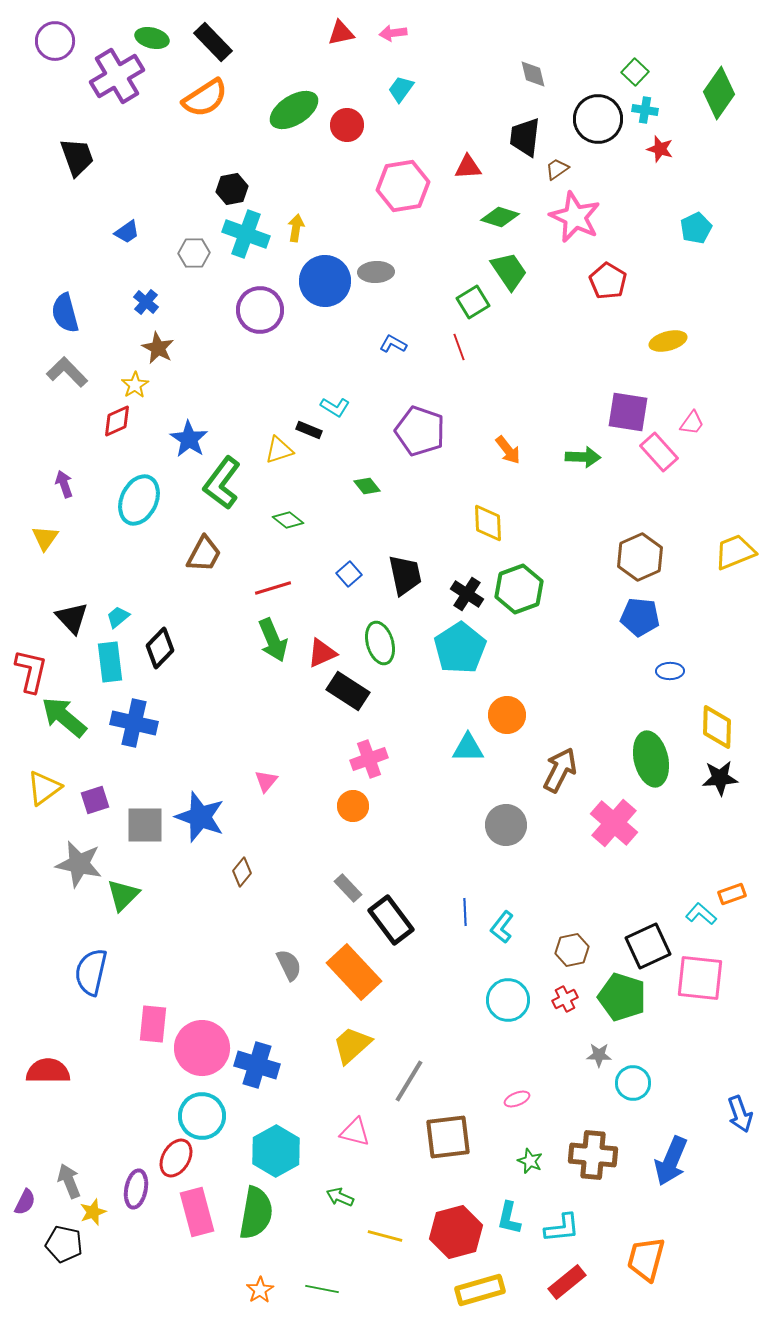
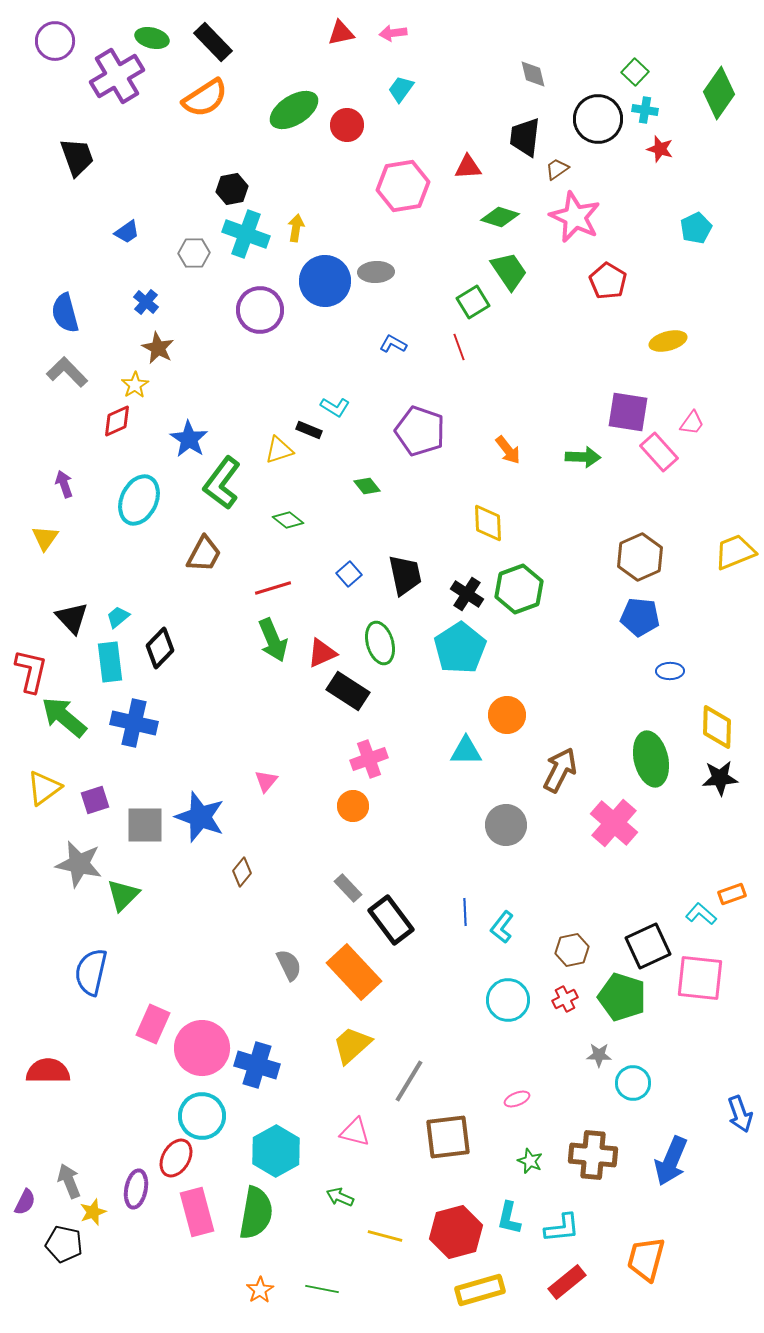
cyan triangle at (468, 748): moved 2 px left, 3 px down
pink rectangle at (153, 1024): rotated 18 degrees clockwise
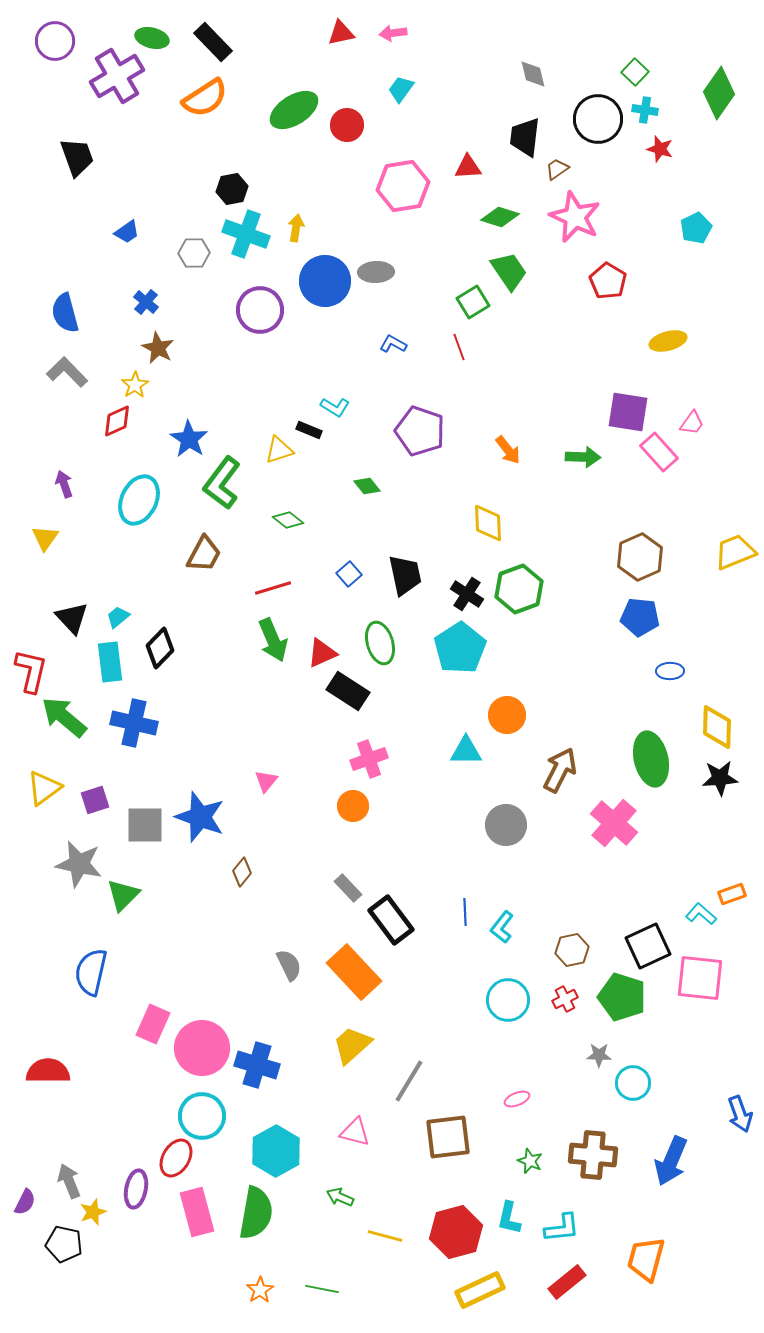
yellow rectangle at (480, 1290): rotated 9 degrees counterclockwise
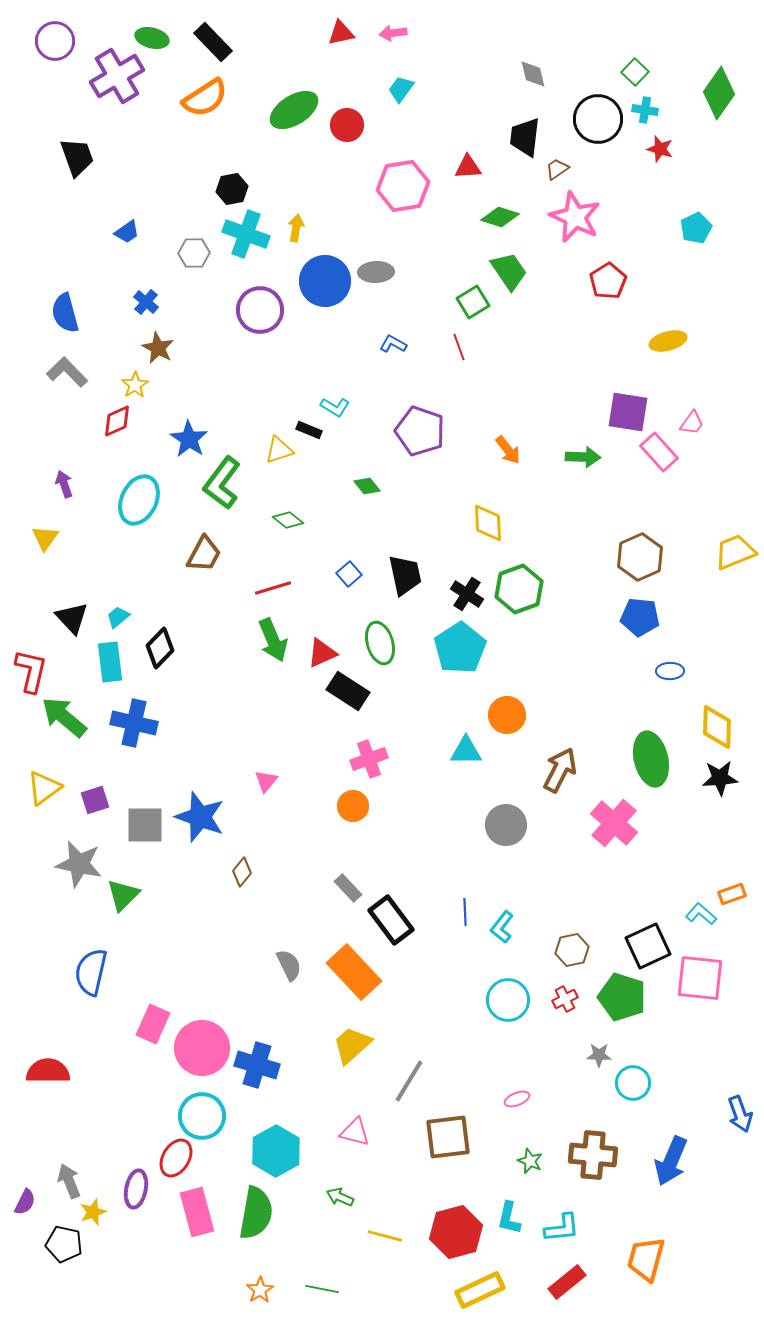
red pentagon at (608, 281): rotated 9 degrees clockwise
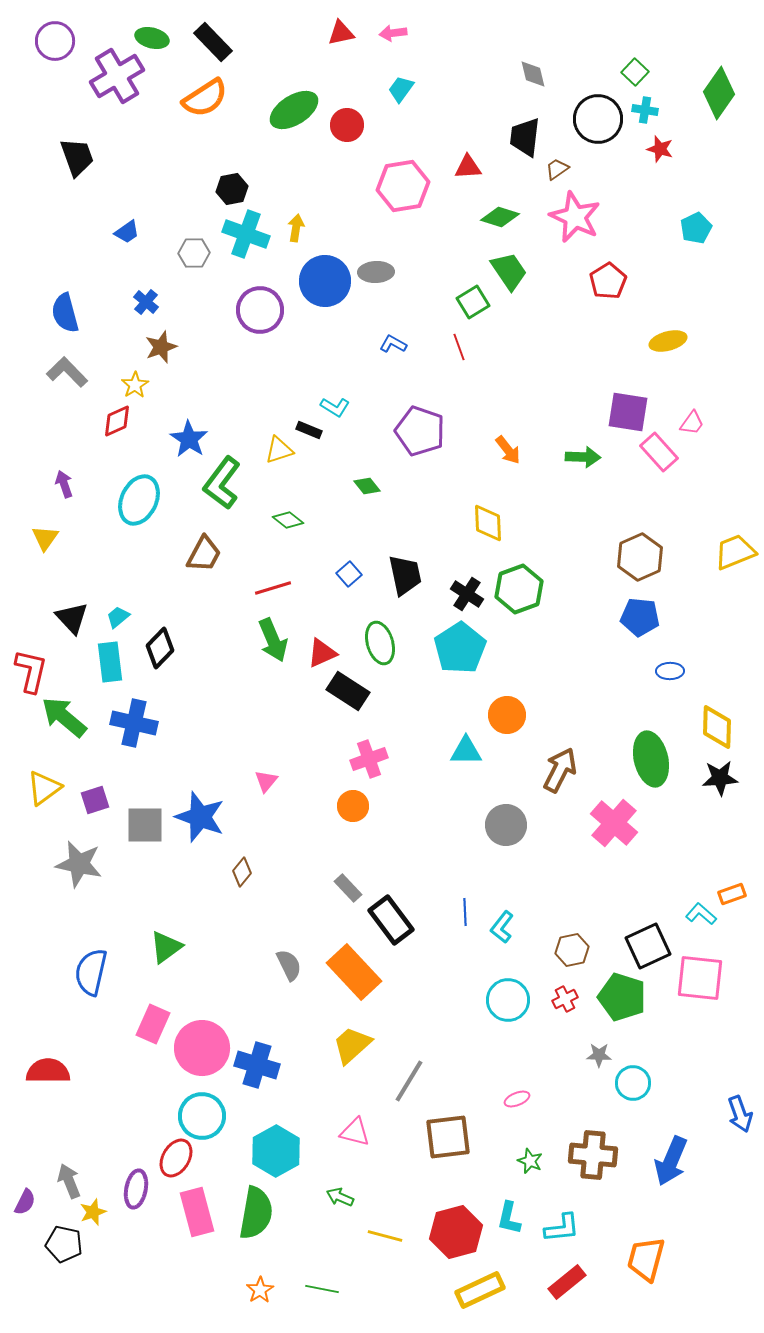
brown star at (158, 348): moved 3 px right, 1 px up; rotated 24 degrees clockwise
green triangle at (123, 895): moved 43 px right, 52 px down; rotated 9 degrees clockwise
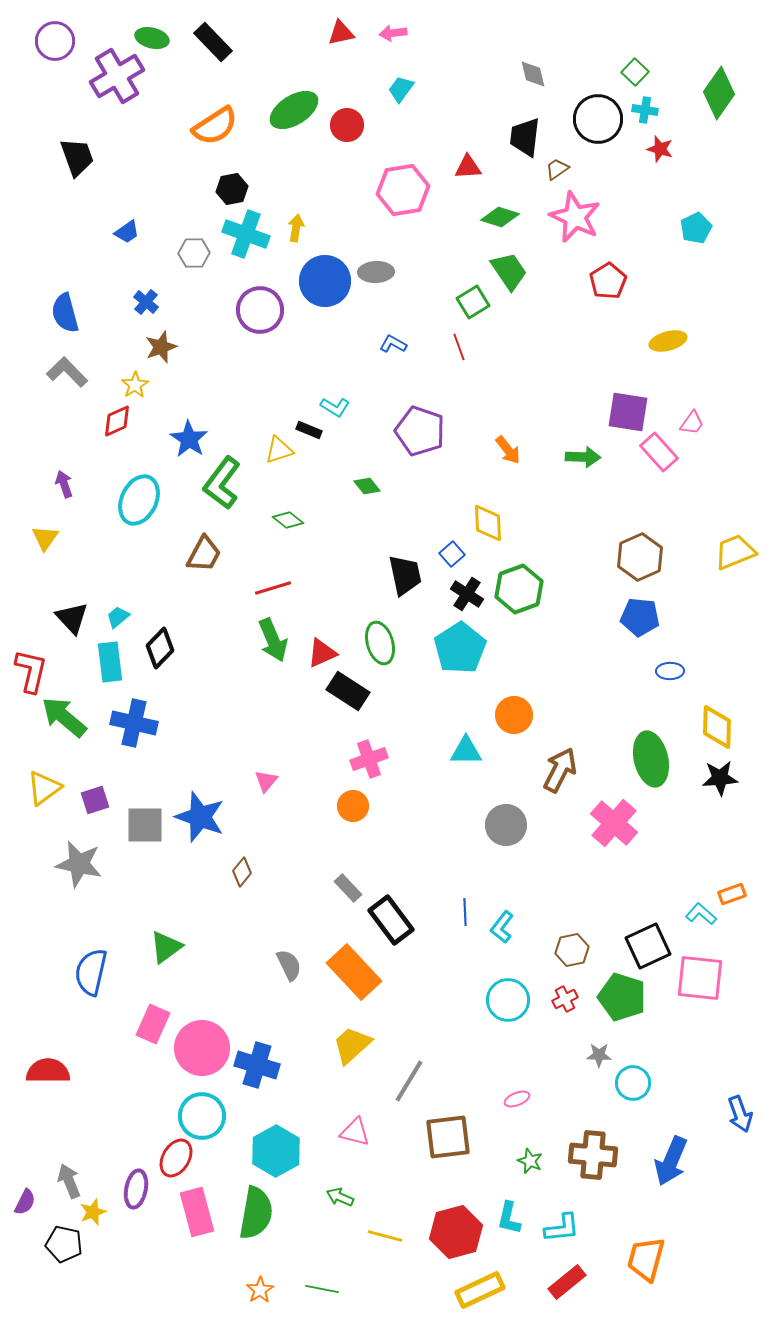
orange semicircle at (205, 98): moved 10 px right, 28 px down
pink hexagon at (403, 186): moved 4 px down
blue square at (349, 574): moved 103 px right, 20 px up
orange circle at (507, 715): moved 7 px right
